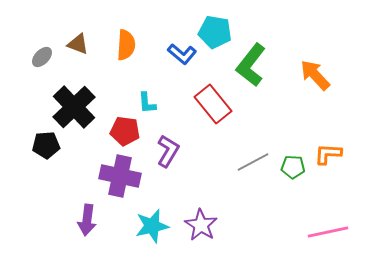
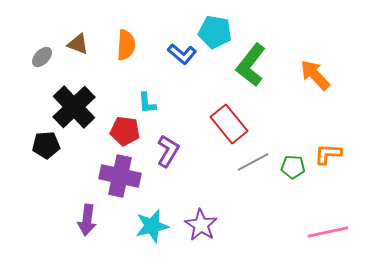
red rectangle: moved 16 px right, 20 px down
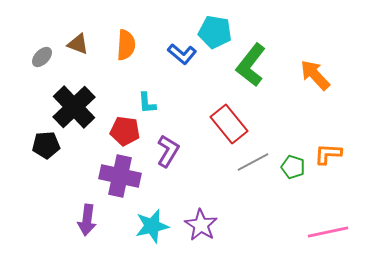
green pentagon: rotated 15 degrees clockwise
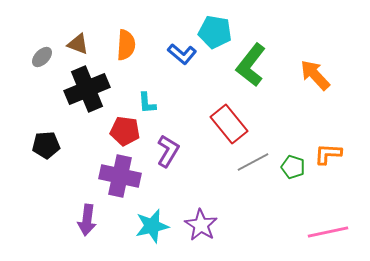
black cross: moved 13 px right, 18 px up; rotated 21 degrees clockwise
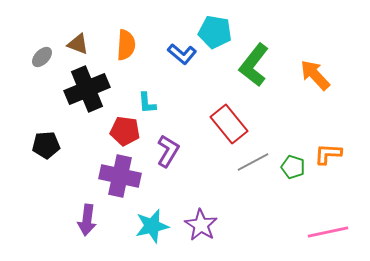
green L-shape: moved 3 px right
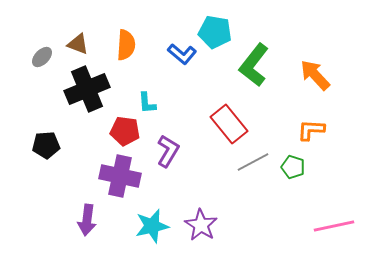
orange L-shape: moved 17 px left, 24 px up
pink line: moved 6 px right, 6 px up
